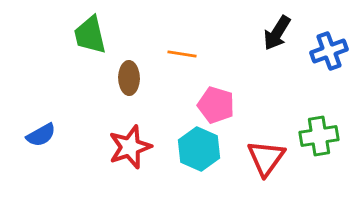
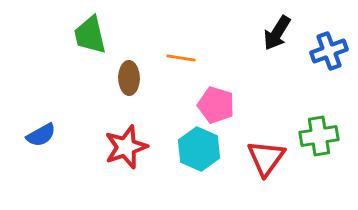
orange line: moved 1 px left, 4 px down
red star: moved 4 px left
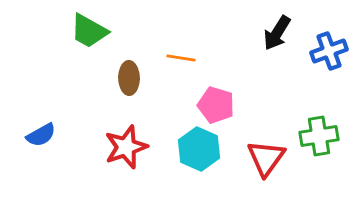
green trapezoid: moved 1 px left, 4 px up; rotated 48 degrees counterclockwise
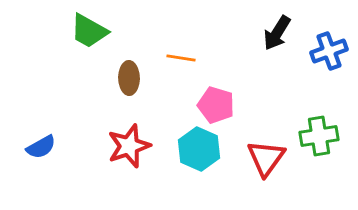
blue semicircle: moved 12 px down
red star: moved 3 px right, 1 px up
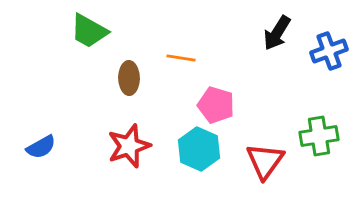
red triangle: moved 1 px left, 3 px down
